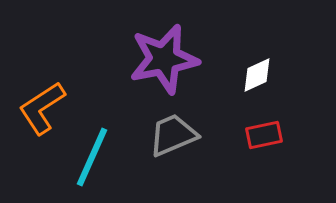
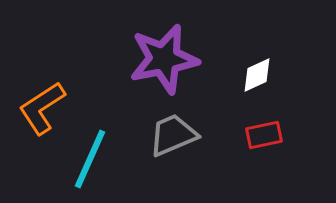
cyan line: moved 2 px left, 2 px down
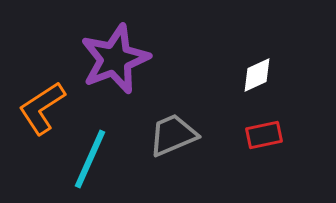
purple star: moved 49 px left; rotated 10 degrees counterclockwise
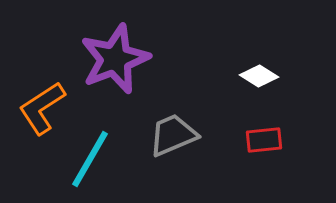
white diamond: moved 2 px right, 1 px down; rotated 57 degrees clockwise
red rectangle: moved 5 px down; rotated 6 degrees clockwise
cyan line: rotated 6 degrees clockwise
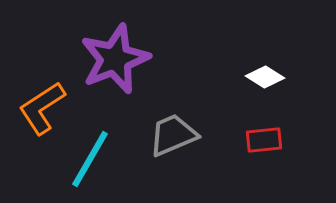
white diamond: moved 6 px right, 1 px down
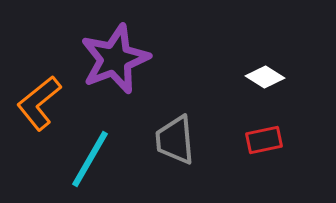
orange L-shape: moved 3 px left, 5 px up; rotated 6 degrees counterclockwise
gray trapezoid: moved 2 px right, 5 px down; rotated 72 degrees counterclockwise
red rectangle: rotated 6 degrees counterclockwise
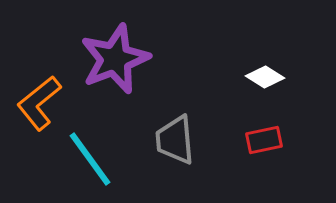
cyan line: rotated 66 degrees counterclockwise
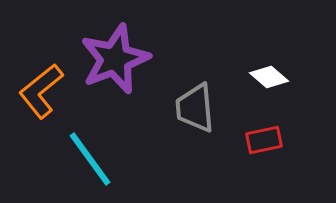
white diamond: moved 4 px right; rotated 9 degrees clockwise
orange L-shape: moved 2 px right, 12 px up
gray trapezoid: moved 20 px right, 32 px up
